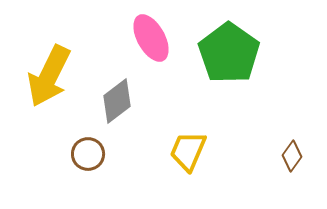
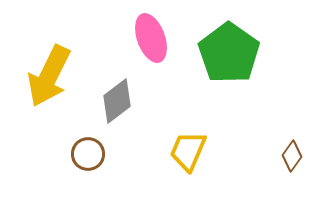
pink ellipse: rotated 9 degrees clockwise
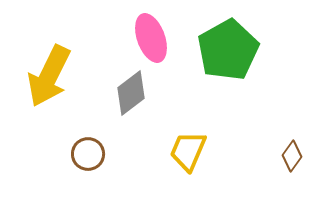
green pentagon: moved 1 px left, 3 px up; rotated 8 degrees clockwise
gray diamond: moved 14 px right, 8 px up
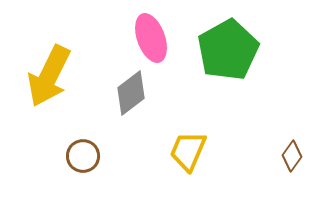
brown circle: moved 5 px left, 2 px down
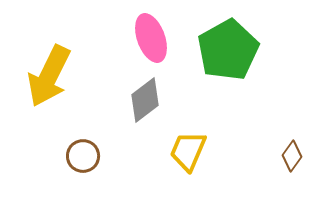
gray diamond: moved 14 px right, 7 px down
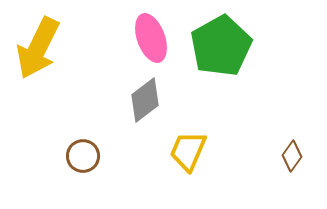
green pentagon: moved 7 px left, 4 px up
yellow arrow: moved 11 px left, 28 px up
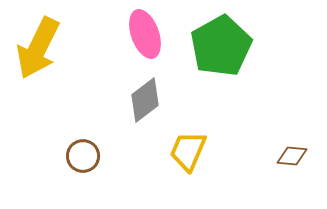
pink ellipse: moved 6 px left, 4 px up
brown diamond: rotated 60 degrees clockwise
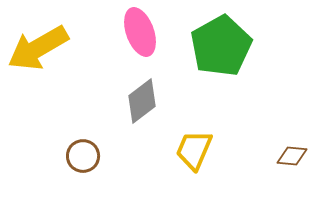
pink ellipse: moved 5 px left, 2 px up
yellow arrow: rotated 34 degrees clockwise
gray diamond: moved 3 px left, 1 px down
yellow trapezoid: moved 6 px right, 1 px up
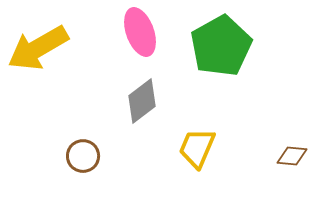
yellow trapezoid: moved 3 px right, 2 px up
